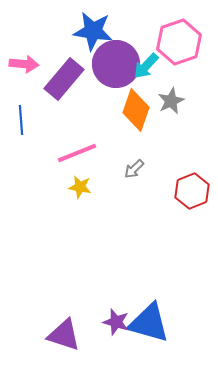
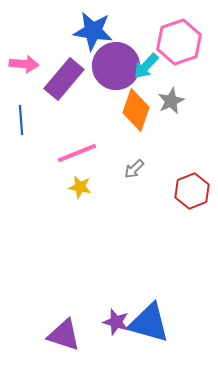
purple circle: moved 2 px down
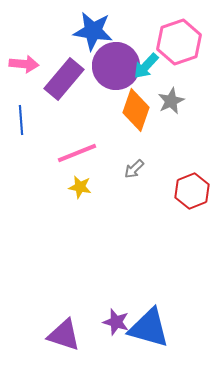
blue triangle: moved 5 px down
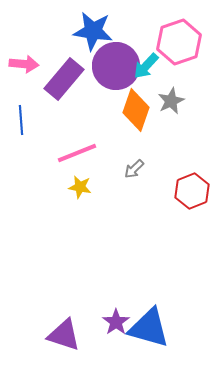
purple star: rotated 20 degrees clockwise
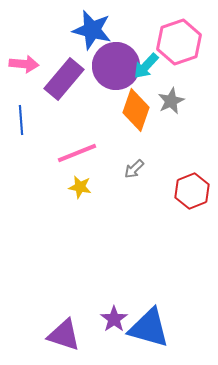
blue star: moved 1 px left, 1 px up; rotated 6 degrees clockwise
purple star: moved 2 px left, 3 px up
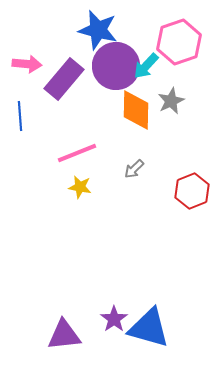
blue star: moved 6 px right
pink arrow: moved 3 px right
orange diamond: rotated 18 degrees counterclockwise
blue line: moved 1 px left, 4 px up
purple triangle: rotated 24 degrees counterclockwise
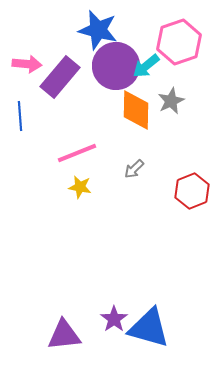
cyan arrow: rotated 8 degrees clockwise
purple rectangle: moved 4 px left, 2 px up
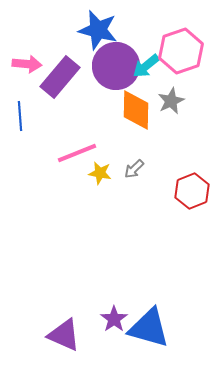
pink hexagon: moved 2 px right, 9 px down
yellow star: moved 20 px right, 14 px up
purple triangle: rotated 30 degrees clockwise
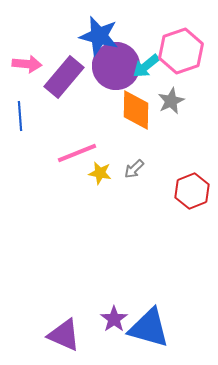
blue star: moved 1 px right, 6 px down
purple rectangle: moved 4 px right
